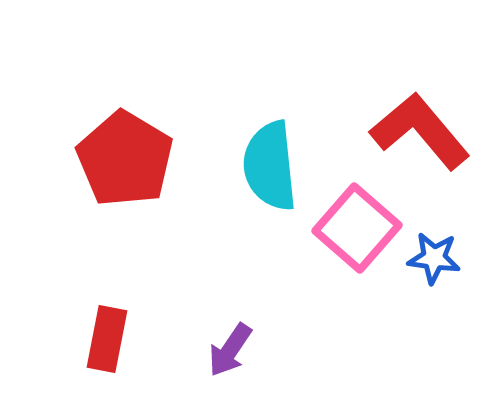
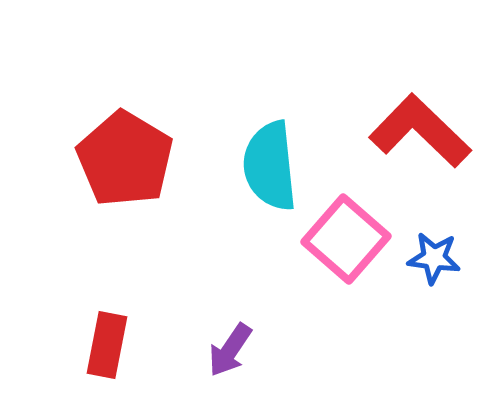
red L-shape: rotated 6 degrees counterclockwise
pink square: moved 11 px left, 11 px down
red rectangle: moved 6 px down
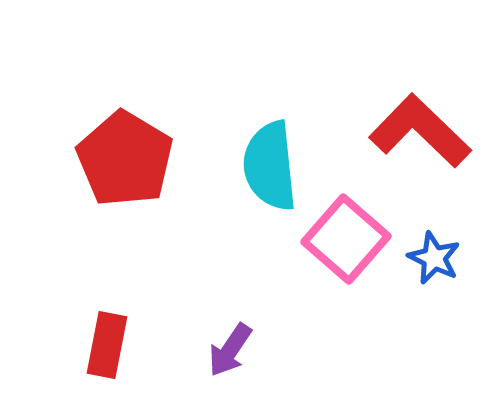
blue star: rotated 18 degrees clockwise
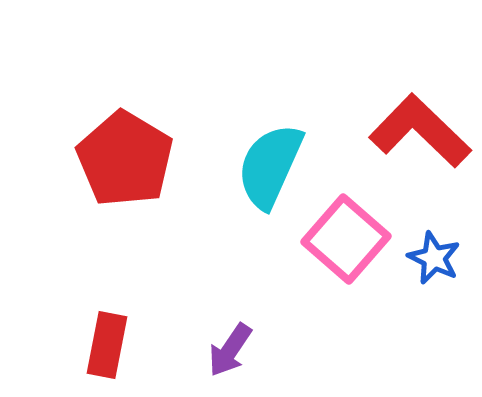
cyan semicircle: rotated 30 degrees clockwise
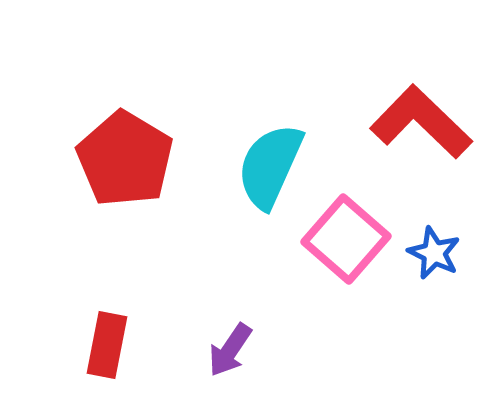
red L-shape: moved 1 px right, 9 px up
blue star: moved 5 px up
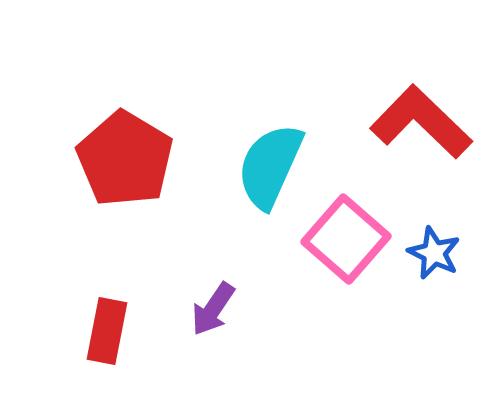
red rectangle: moved 14 px up
purple arrow: moved 17 px left, 41 px up
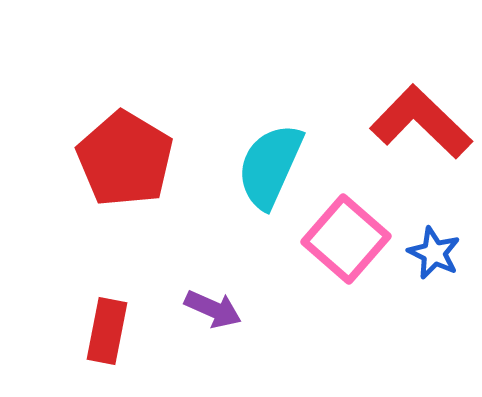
purple arrow: rotated 100 degrees counterclockwise
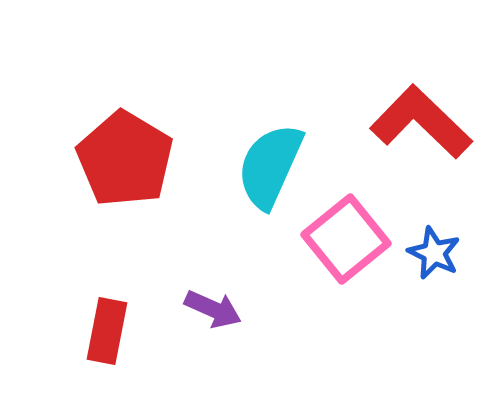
pink square: rotated 10 degrees clockwise
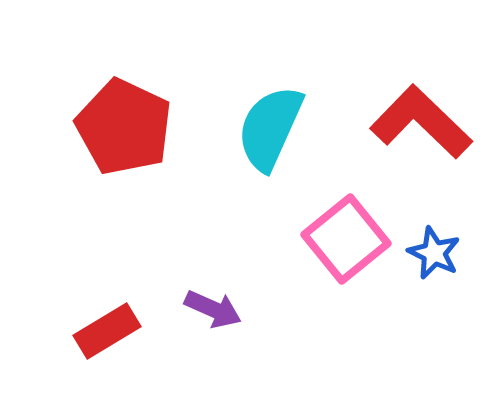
red pentagon: moved 1 px left, 32 px up; rotated 6 degrees counterclockwise
cyan semicircle: moved 38 px up
red rectangle: rotated 48 degrees clockwise
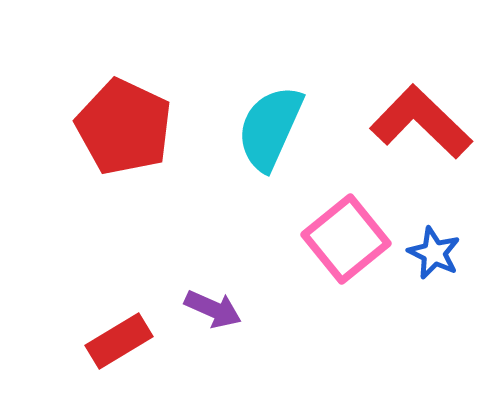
red rectangle: moved 12 px right, 10 px down
